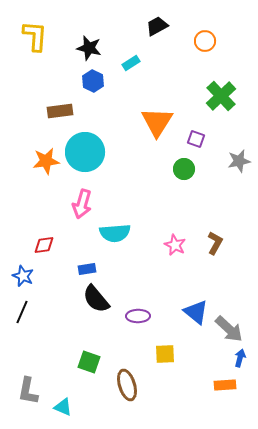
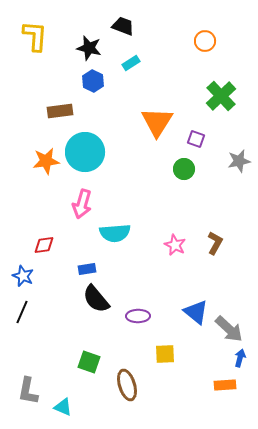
black trapezoid: moved 34 px left; rotated 50 degrees clockwise
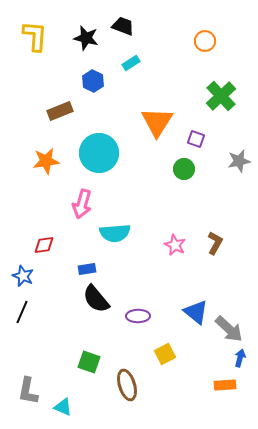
black star: moved 3 px left, 10 px up
brown rectangle: rotated 15 degrees counterclockwise
cyan circle: moved 14 px right, 1 px down
yellow square: rotated 25 degrees counterclockwise
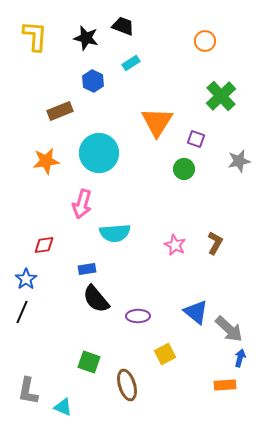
blue star: moved 3 px right, 3 px down; rotated 15 degrees clockwise
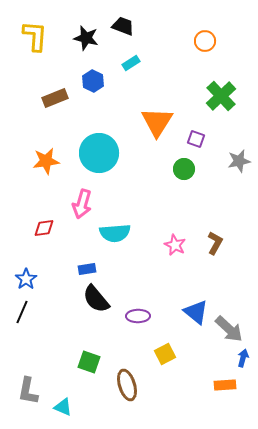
brown rectangle: moved 5 px left, 13 px up
red diamond: moved 17 px up
blue arrow: moved 3 px right
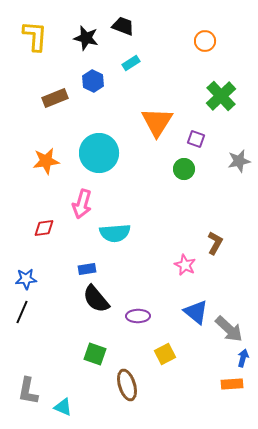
pink star: moved 10 px right, 20 px down
blue star: rotated 30 degrees clockwise
green square: moved 6 px right, 8 px up
orange rectangle: moved 7 px right, 1 px up
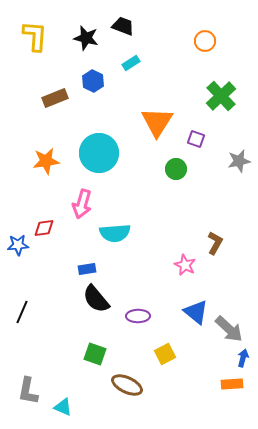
green circle: moved 8 px left
blue star: moved 8 px left, 34 px up
brown ellipse: rotated 48 degrees counterclockwise
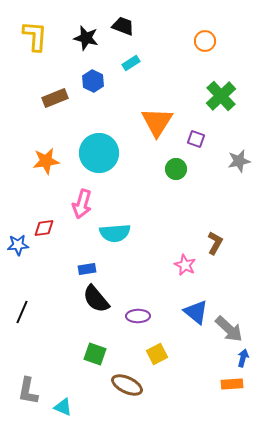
yellow square: moved 8 px left
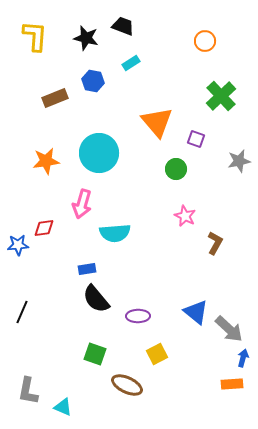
blue hexagon: rotated 15 degrees counterclockwise
orange triangle: rotated 12 degrees counterclockwise
pink star: moved 49 px up
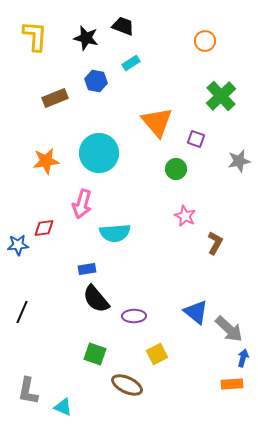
blue hexagon: moved 3 px right
purple ellipse: moved 4 px left
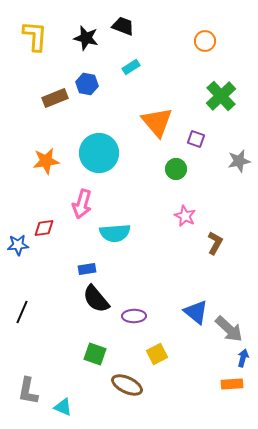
cyan rectangle: moved 4 px down
blue hexagon: moved 9 px left, 3 px down
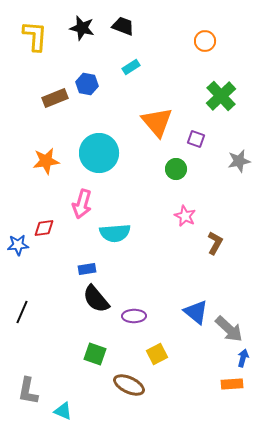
black star: moved 4 px left, 10 px up
brown ellipse: moved 2 px right
cyan triangle: moved 4 px down
